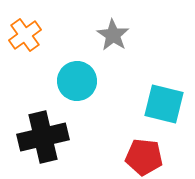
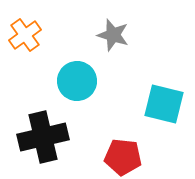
gray star: rotated 16 degrees counterclockwise
red pentagon: moved 21 px left
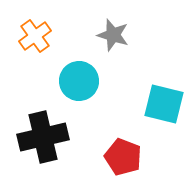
orange cross: moved 10 px right, 1 px down
cyan circle: moved 2 px right
red pentagon: rotated 15 degrees clockwise
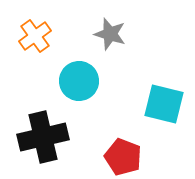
gray star: moved 3 px left, 1 px up
